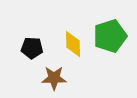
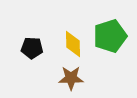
brown star: moved 17 px right
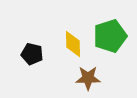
black pentagon: moved 6 px down; rotated 10 degrees clockwise
brown star: moved 17 px right
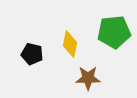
green pentagon: moved 4 px right, 4 px up; rotated 12 degrees clockwise
yellow diamond: moved 3 px left; rotated 12 degrees clockwise
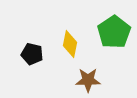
green pentagon: rotated 28 degrees counterclockwise
brown star: moved 2 px down
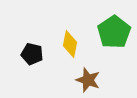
brown star: rotated 20 degrees clockwise
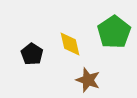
yellow diamond: rotated 24 degrees counterclockwise
black pentagon: rotated 20 degrees clockwise
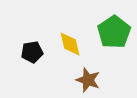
black pentagon: moved 2 px up; rotated 30 degrees clockwise
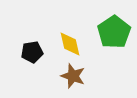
brown star: moved 15 px left, 4 px up
